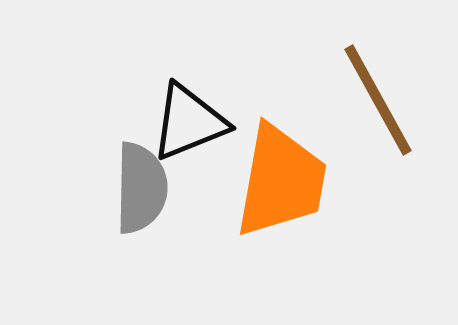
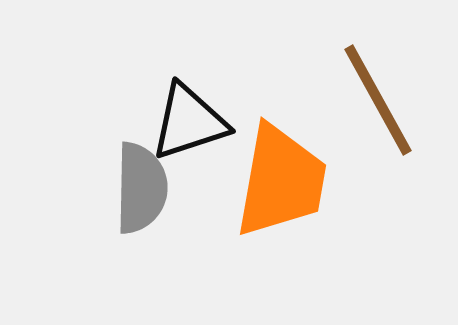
black triangle: rotated 4 degrees clockwise
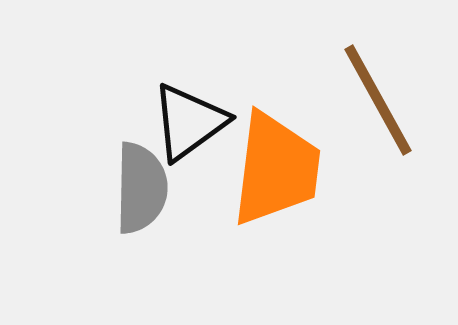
black triangle: rotated 18 degrees counterclockwise
orange trapezoid: moved 5 px left, 12 px up; rotated 3 degrees counterclockwise
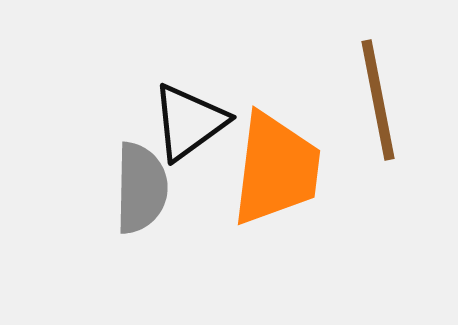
brown line: rotated 18 degrees clockwise
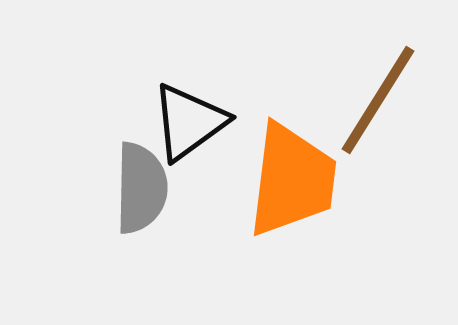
brown line: rotated 43 degrees clockwise
orange trapezoid: moved 16 px right, 11 px down
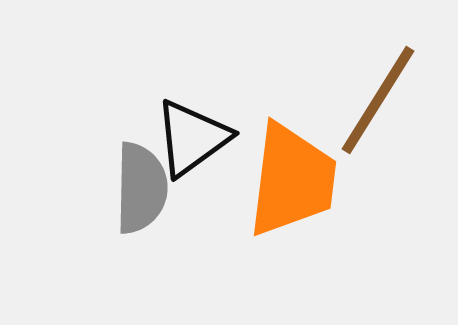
black triangle: moved 3 px right, 16 px down
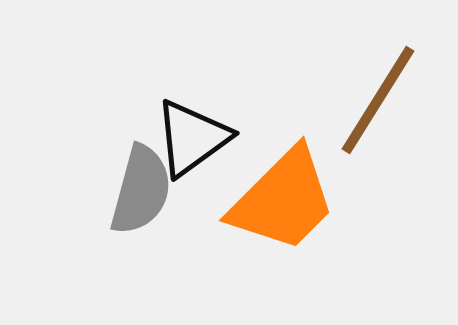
orange trapezoid: moved 9 px left, 20 px down; rotated 38 degrees clockwise
gray semicircle: moved 2 px down; rotated 14 degrees clockwise
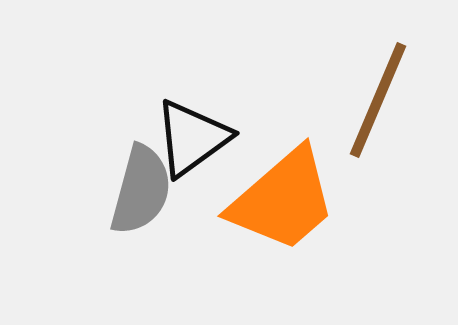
brown line: rotated 9 degrees counterclockwise
orange trapezoid: rotated 4 degrees clockwise
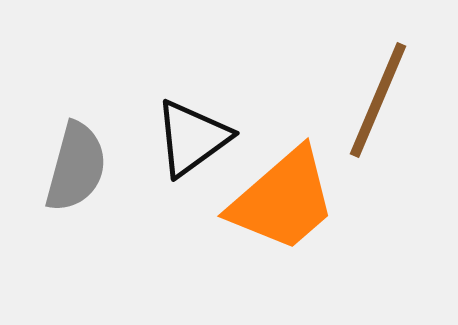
gray semicircle: moved 65 px left, 23 px up
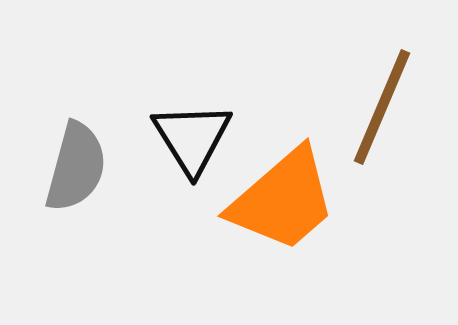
brown line: moved 4 px right, 7 px down
black triangle: rotated 26 degrees counterclockwise
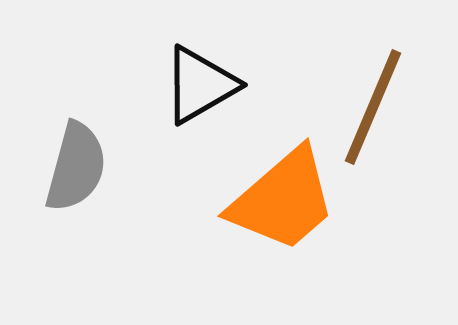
brown line: moved 9 px left
black triangle: moved 8 px right, 53 px up; rotated 32 degrees clockwise
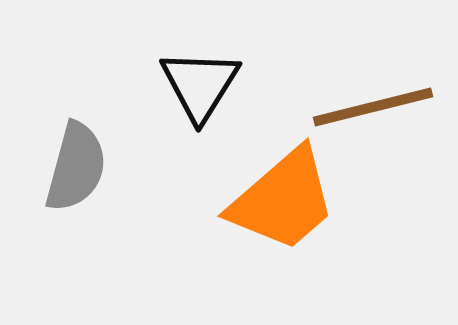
black triangle: rotated 28 degrees counterclockwise
brown line: rotated 53 degrees clockwise
